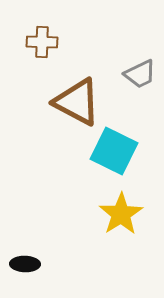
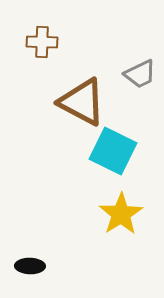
brown triangle: moved 5 px right
cyan square: moved 1 px left
black ellipse: moved 5 px right, 2 px down
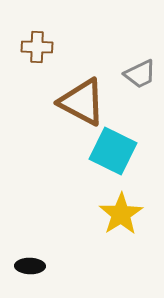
brown cross: moved 5 px left, 5 px down
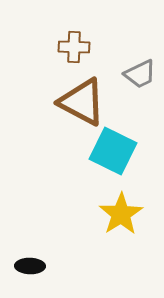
brown cross: moved 37 px right
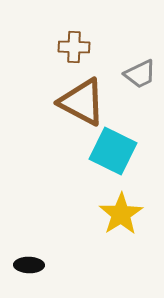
black ellipse: moved 1 px left, 1 px up
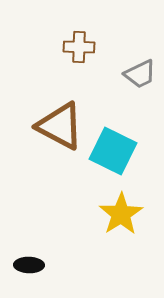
brown cross: moved 5 px right
brown triangle: moved 22 px left, 24 px down
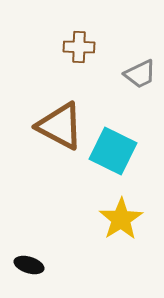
yellow star: moved 5 px down
black ellipse: rotated 16 degrees clockwise
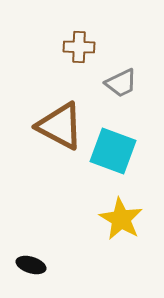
gray trapezoid: moved 19 px left, 9 px down
cyan square: rotated 6 degrees counterclockwise
yellow star: rotated 9 degrees counterclockwise
black ellipse: moved 2 px right
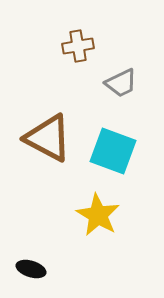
brown cross: moved 1 px left, 1 px up; rotated 12 degrees counterclockwise
brown triangle: moved 12 px left, 12 px down
yellow star: moved 23 px left, 4 px up
black ellipse: moved 4 px down
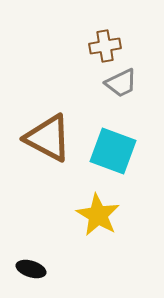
brown cross: moved 27 px right
